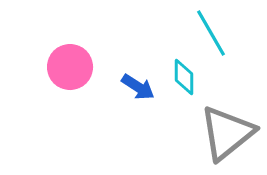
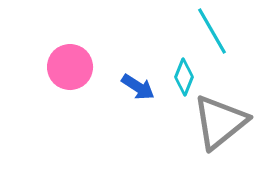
cyan line: moved 1 px right, 2 px up
cyan diamond: rotated 21 degrees clockwise
gray triangle: moved 7 px left, 11 px up
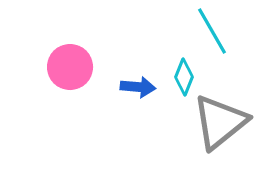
blue arrow: rotated 28 degrees counterclockwise
